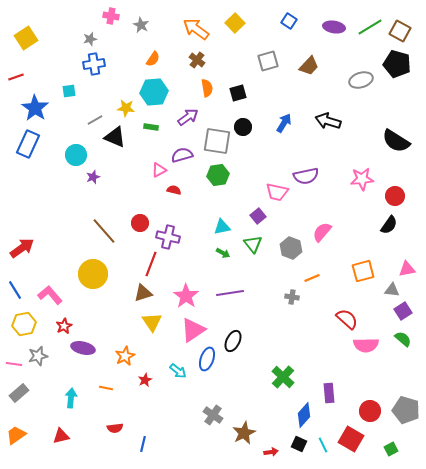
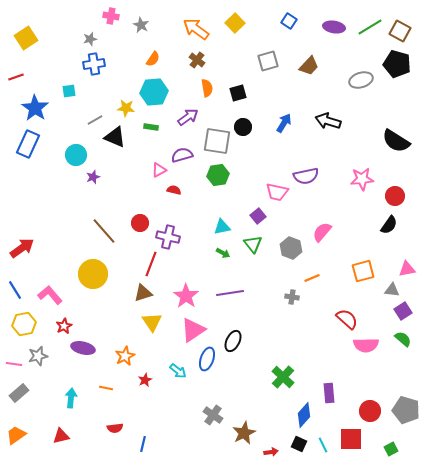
red square at (351, 439): rotated 30 degrees counterclockwise
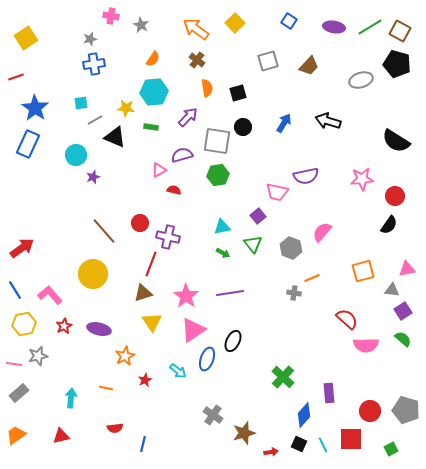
cyan square at (69, 91): moved 12 px right, 12 px down
purple arrow at (188, 117): rotated 10 degrees counterclockwise
gray cross at (292, 297): moved 2 px right, 4 px up
purple ellipse at (83, 348): moved 16 px right, 19 px up
brown star at (244, 433): rotated 10 degrees clockwise
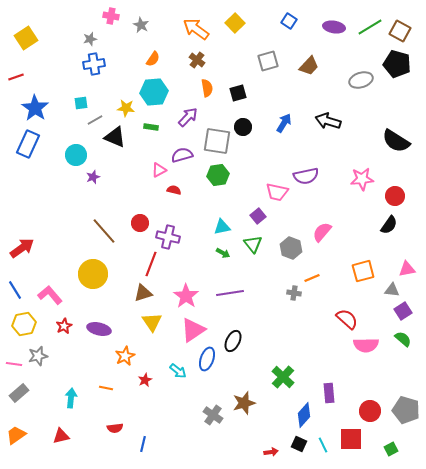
brown star at (244, 433): moved 30 px up
